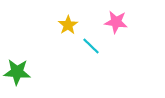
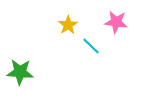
green star: moved 3 px right
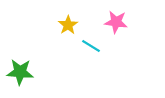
cyan line: rotated 12 degrees counterclockwise
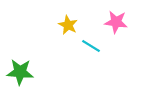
yellow star: rotated 12 degrees counterclockwise
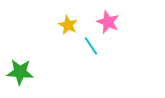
pink star: moved 8 px left; rotated 15 degrees clockwise
cyan line: rotated 24 degrees clockwise
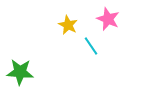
pink star: moved 3 px up
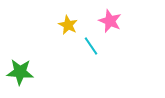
pink star: moved 2 px right, 2 px down
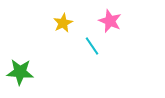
yellow star: moved 5 px left, 2 px up; rotated 18 degrees clockwise
cyan line: moved 1 px right
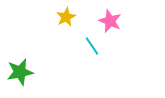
yellow star: moved 3 px right, 6 px up
green star: rotated 16 degrees counterclockwise
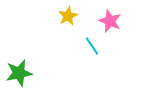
yellow star: moved 2 px right, 1 px up
green star: moved 1 px left, 1 px down
